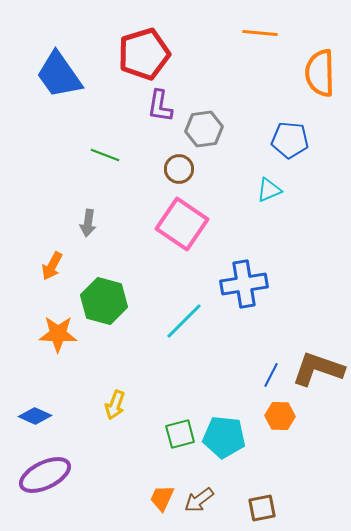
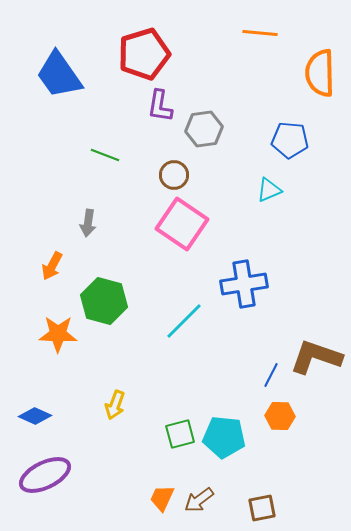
brown circle: moved 5 px left, 6 px down
brown L-shape: moved 2 px left, 12 px up
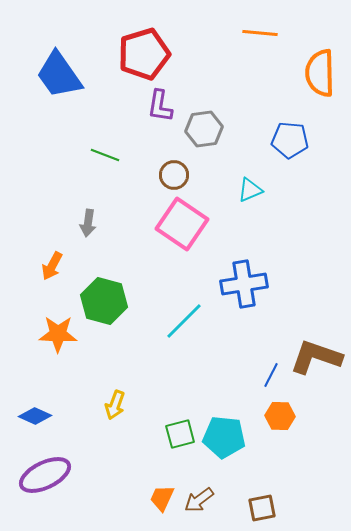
cyan triangle: moved 19 px left
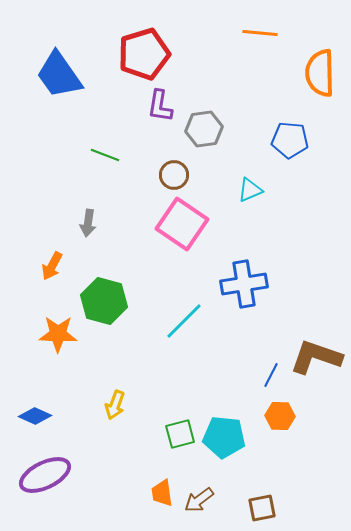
orange trapezoid: moved 5 px up; rotated 32 degrees counterclockwise
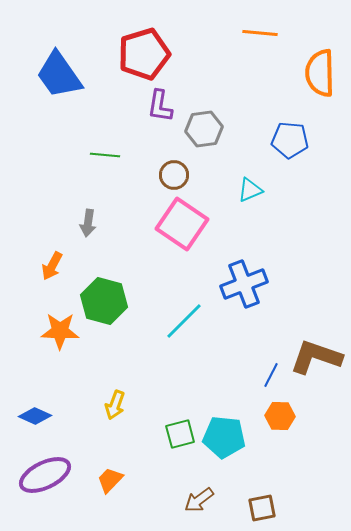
green line: rotated 16 degrees counterclockwise
blue cross: rotated 12 degrees counterclockwise
orange star: moved 2 px right, 3 px up
orange trapezoid: moved 52 px left, 13 px up; rotated 52 degrees clockwise
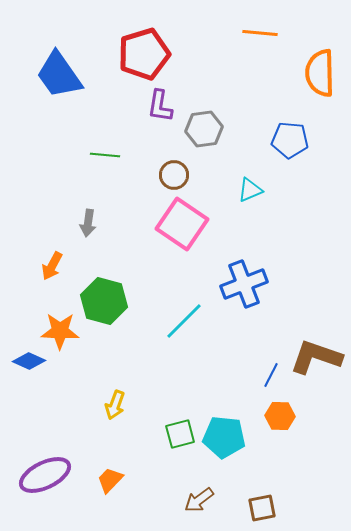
blue diamond: moved 6 px left, 55 px up
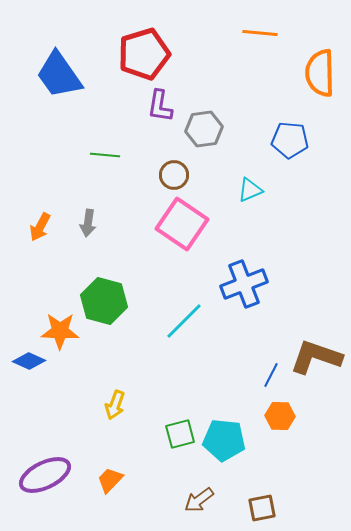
orange arrow: moved 12 px left, 39 px up
cyan pentagon: moved 3 px down
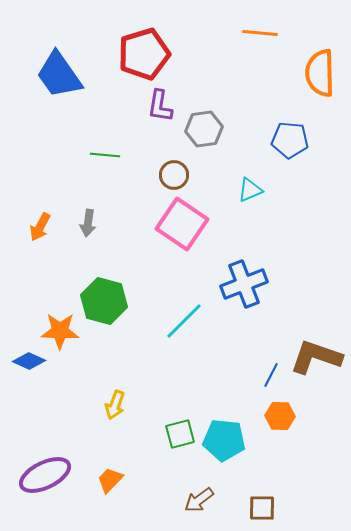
brown square: rotated 12 degrees clockwise
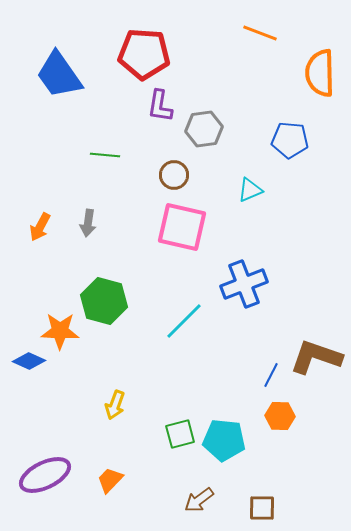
orange line: rotated 16 degrees clockwise
red pentagon: rotated 21 degrees clockwise
pink square: moved 3 px down; rotated 21 degrees counterclockwise
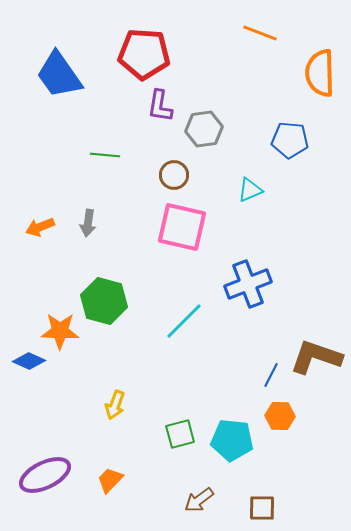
orange arrow: rotated 40 degrees clockwise
blue cross: moved 4 px right
cyan pentagon: moved 8 px right
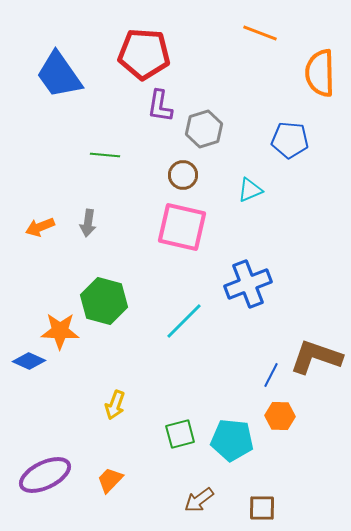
gray hexagon: rotated 9 degrees counterclockwise
brown circle: moved 9 px right
